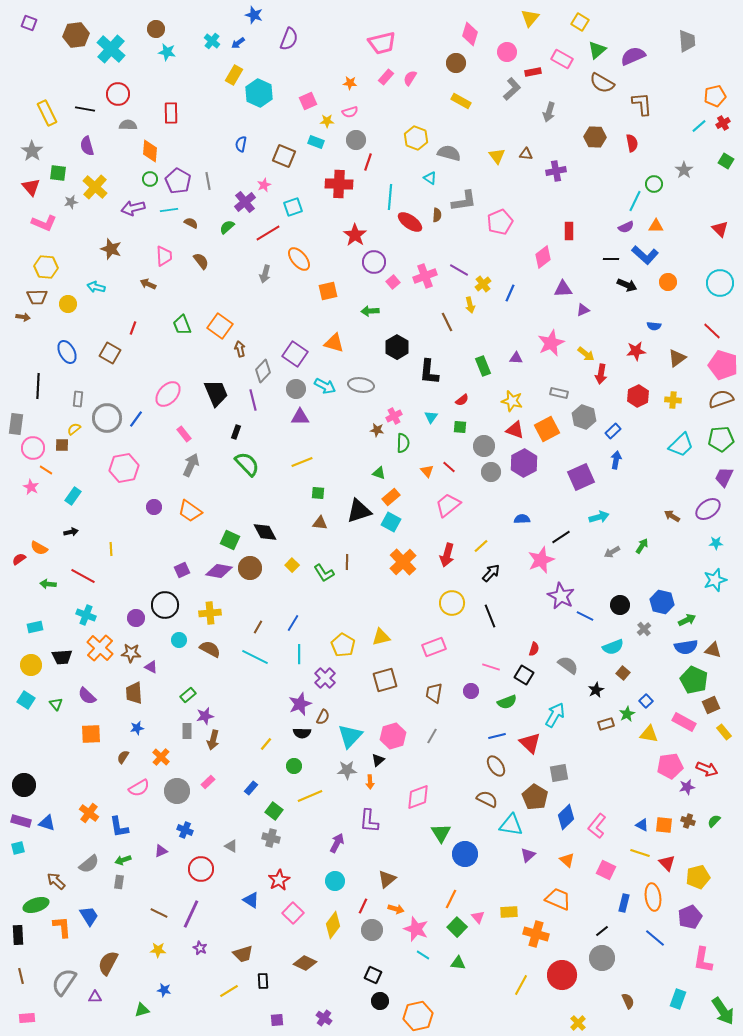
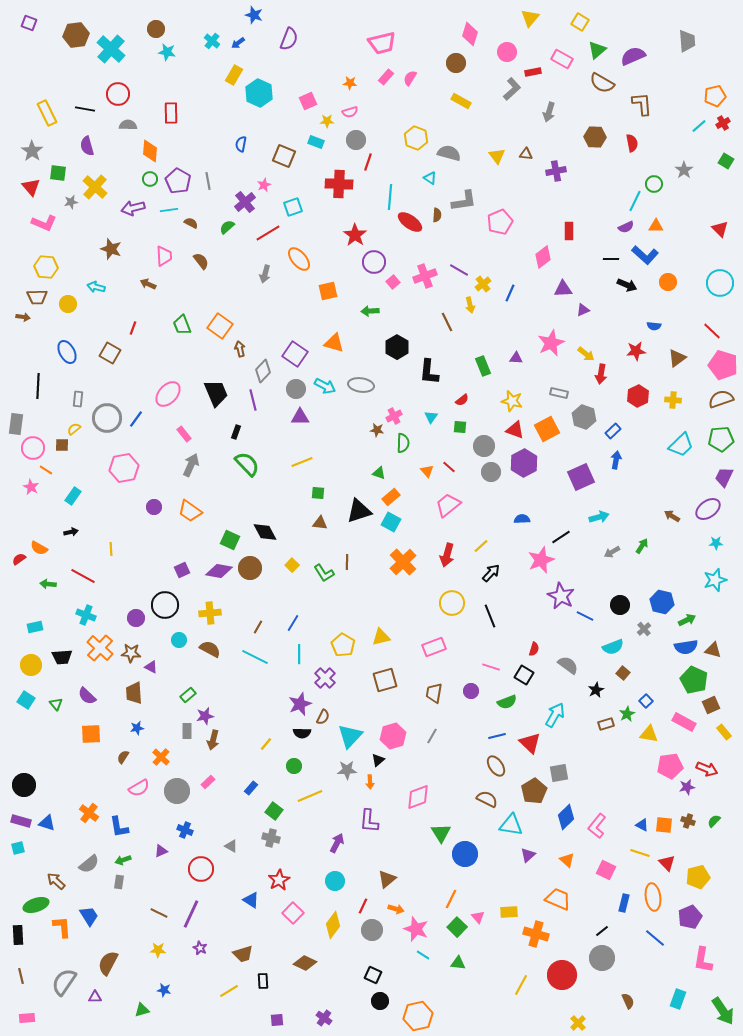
brown pentagon at (535, 797): moved 1 px left, 6 px up; rotated 10 degrees clockwise
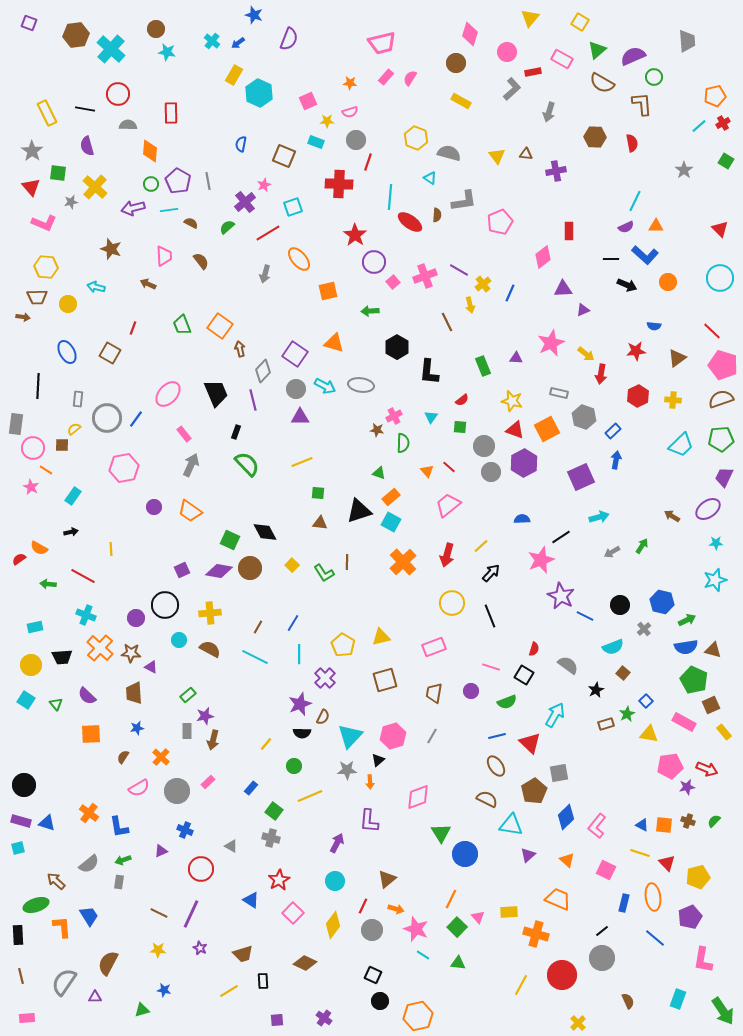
green circle at (150, 179): moved 1 px right, 5 px down
green circle at (654, 184): moved 107 px up
cyan circle at (720, 283): moved 5 px up
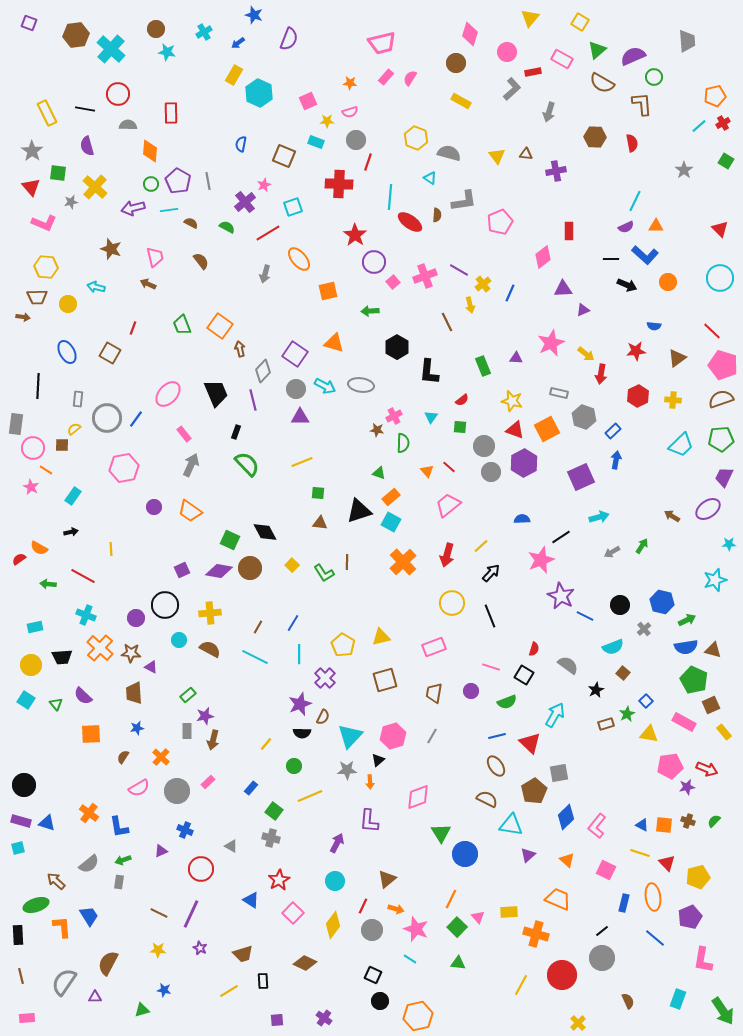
cyan cross at (212, 41): moved 8 px left, 9 px up; rotated 21 degrees clockwise
green semicircle at (227, 227): rotated 70 degrees clockwise
pink trapezoid at (164, 256): moved 9 px left, 1 px down; rotated 10 degrees counterclockwise
cyan star at (716, 543): moved 13 px right, 1 px down
purple semicircle at (87, 696): moved 4 px left
cyan line at (423, 955): moved 13 px left, 4 px down
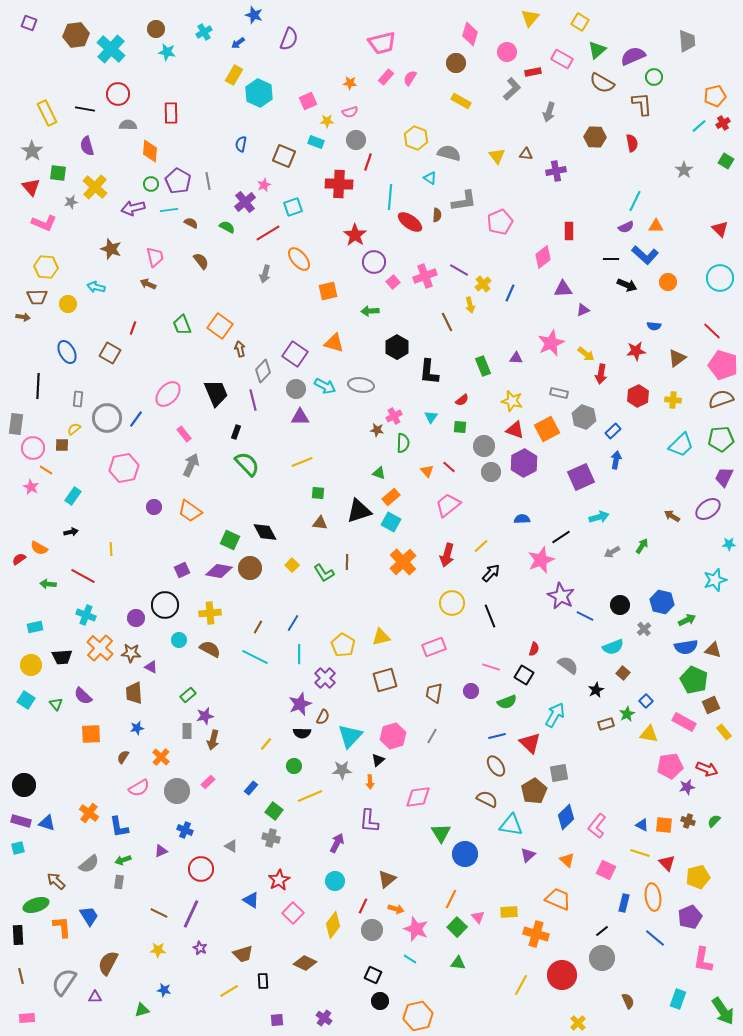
gray star at (347, 770): moved 5 px left
pink diamond at (418, 797): rotated 12 degrees clockwise
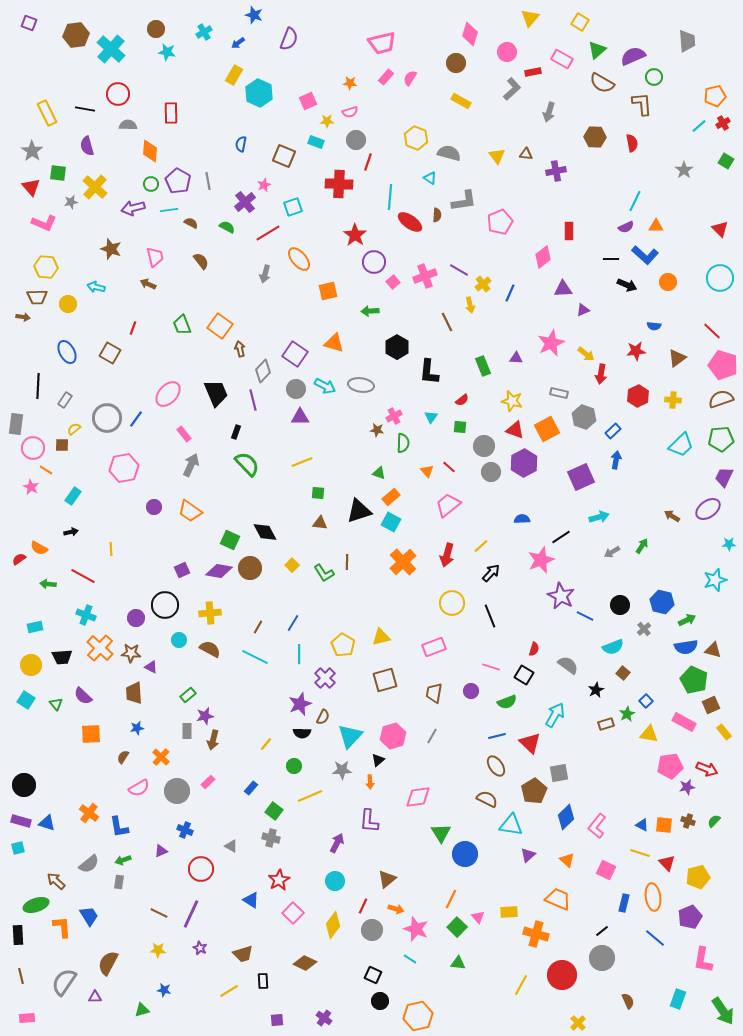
gray rectangle at (78, 399): moved 13 px left, 1 px down; rotated 28 degrees clockwise
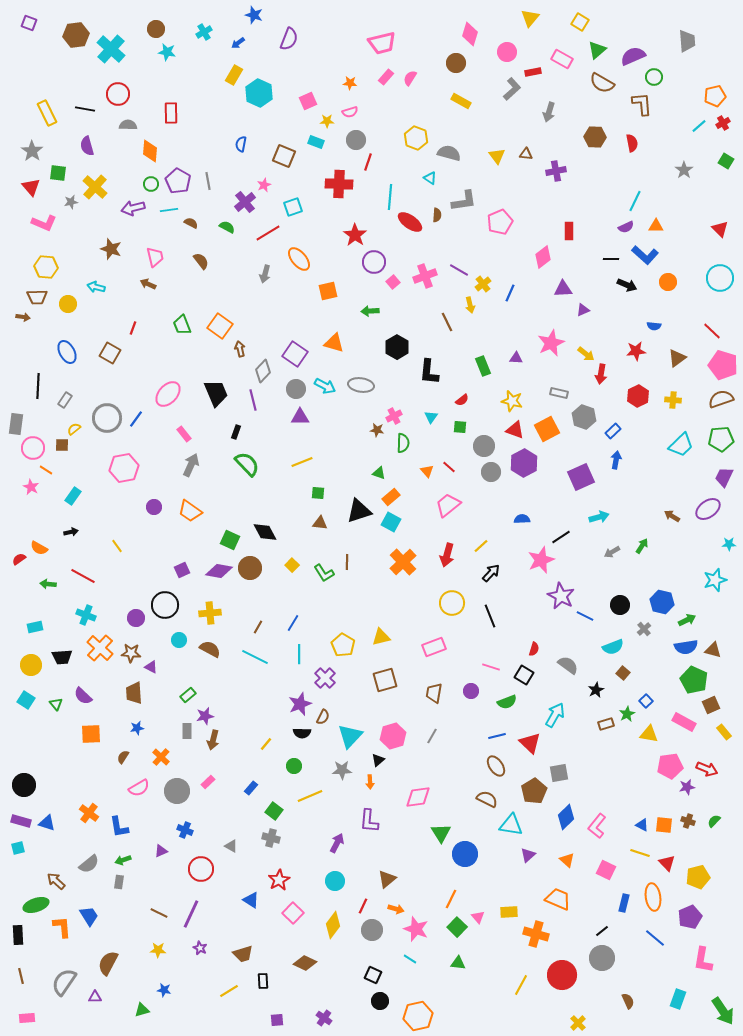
yellow line at (111, 549): moved 6 px right, 3 px up; rotated 32 degrees counterclockwise
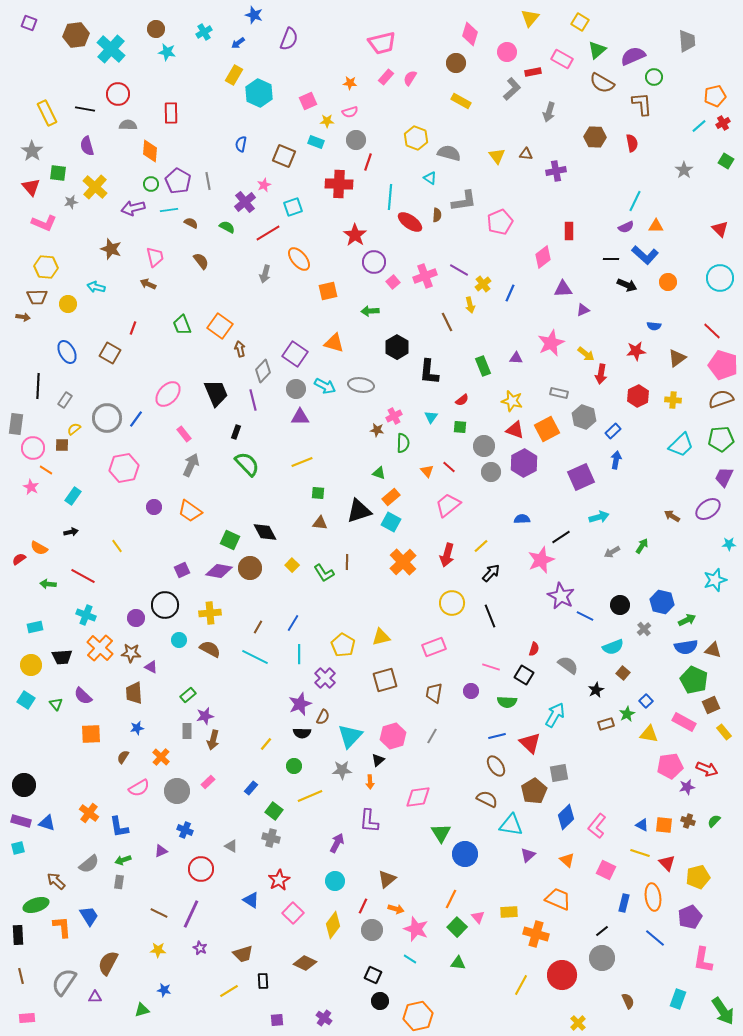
green semicircle at (507, 702): rotated 24 degrees clockwise
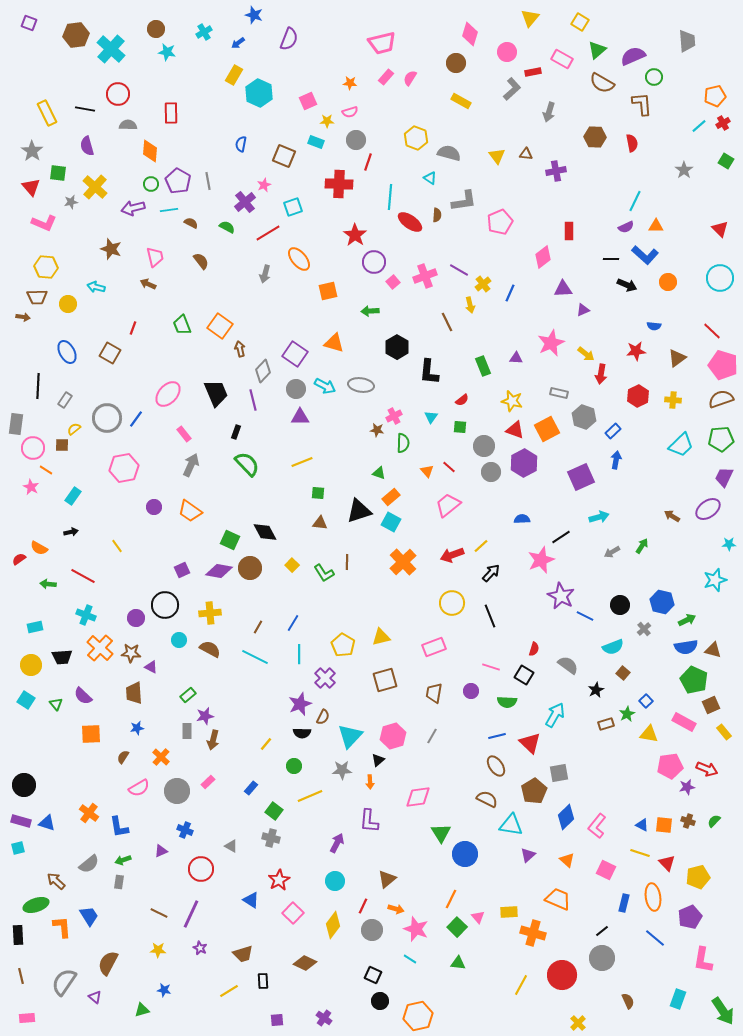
red arrow at (447, 555): moved 5 px right; rotated 55 degrees clockwise
orange cross at (536, 934): moved 3 px left, 1 px up
purple triangle at (95, 997): rotated 40 degrees clockwise
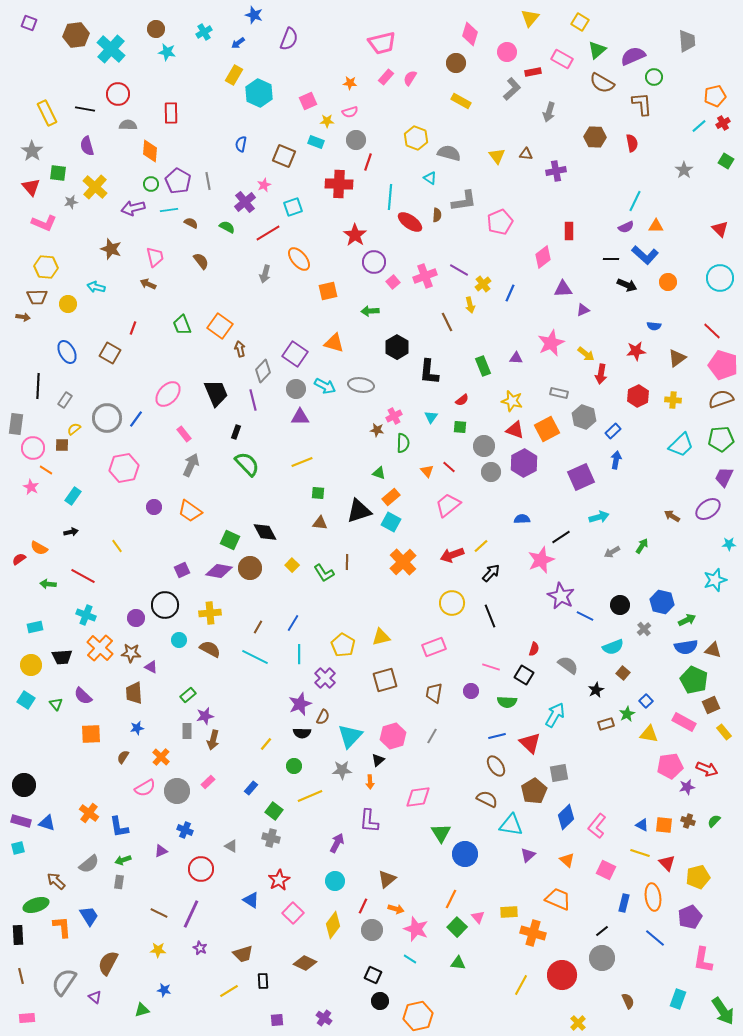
pink semicircle at (139, 788): moved 6 px right
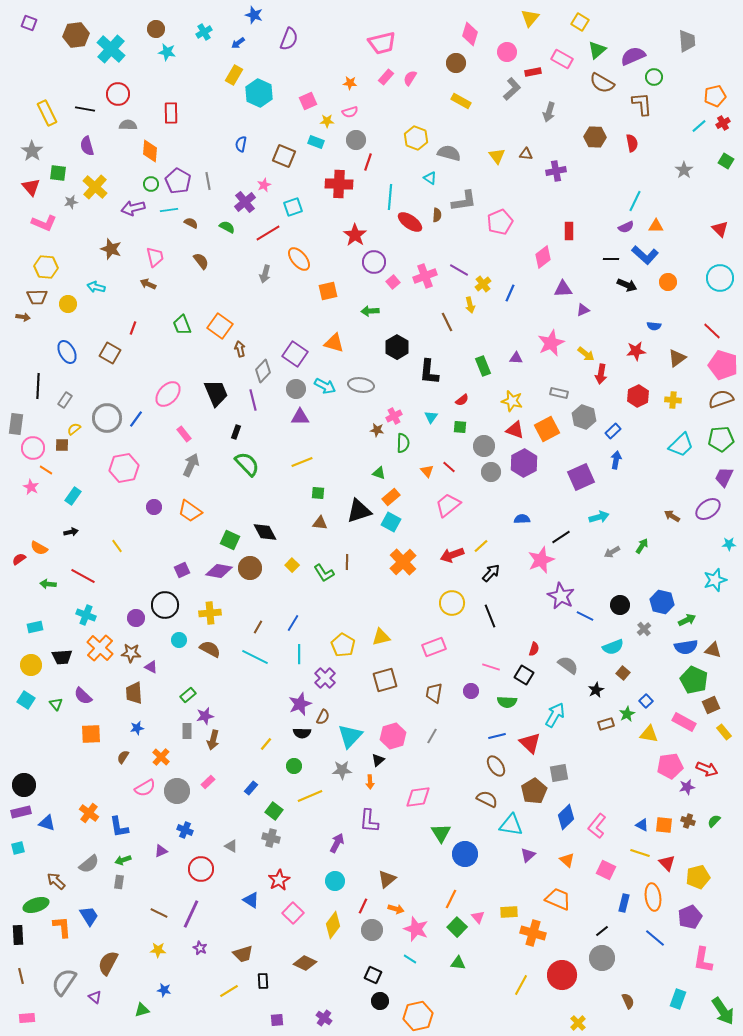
purple rectangle at (21, 821): moved 9 px up; rotated 30 degrees counterclockwise
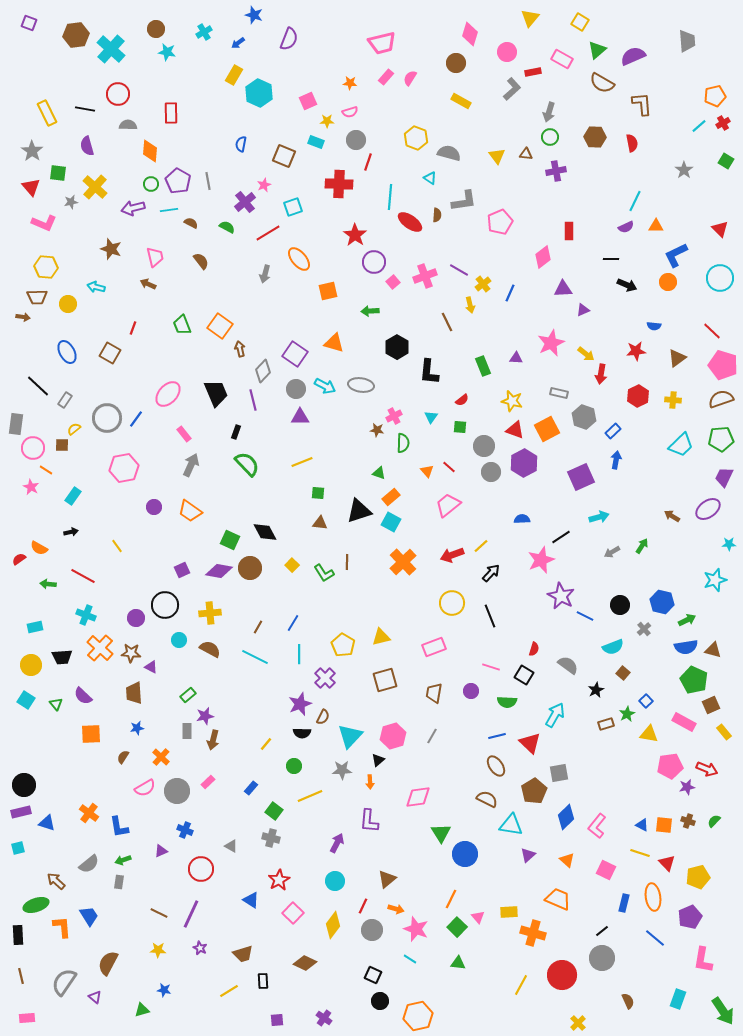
green circle at (654, 77): moved 104 px left, 60 px down
blue L-shape at (645, 255): moved 31 px right; rotated 112 degrees clockwise
black line at (38, 386): rotated 50 degrees counterclockwise
